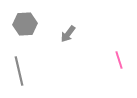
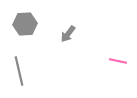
pink line: moved 1 px left, 1 px down; rotated 60 degrees counterclockwise
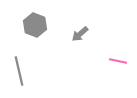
gray hexagon: moved 10 px right, 1 px down; rotated 25 degrees clockwise
gray arrow: moved 12 px right; rotated 12 degrees clockwise
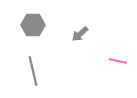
gray hexagon: moved 2 px left; rotated 20 degrees counterclockwise
gray line: moved 14 px right
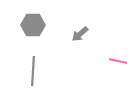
gray line: rotated 16 degrees clockwise
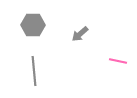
gray line: moved 1 px right; rotated 8 degrees counterclockwise
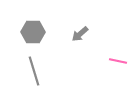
gray hexagon: moved 7 px down
gray line: rotated 12 degrees counterclockwise
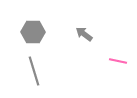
gray arrow: moved 4 px right; rotated 78 degrees clockwise
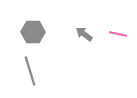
pink line: moved 27 px up
gray line: moved 4 px left
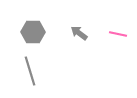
gray arrow: moved 5 px left, 1 px up
